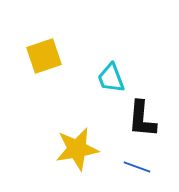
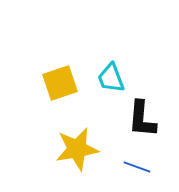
yellow square: moved 16 px right, 27 px down
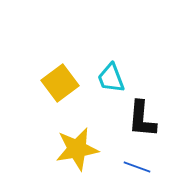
yellow square: rotated 18 degrees counterclockwise
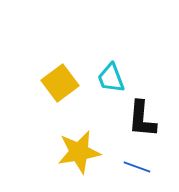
yellow star: moved 2 px right, 3 px down
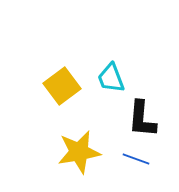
yellow square: moved 2 px right, 3 px down
blue line: moved 1 px left, 8 px up
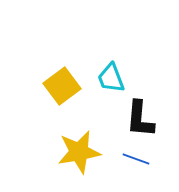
black L-shape: moved 2 px left
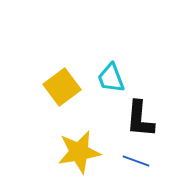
yellow square: moved 1 px down
blue line: moved 2 px down
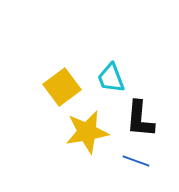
yellow star: moved 8 px right, 20 px up
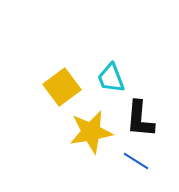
yellow star: moved 4 px right
blue line: rotated 12 degrees clockwise
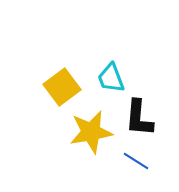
black L-shape: moved 1 px left, 1 px up
